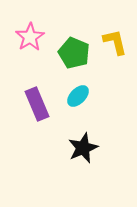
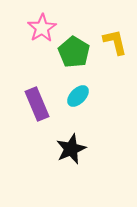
pink star: moved 12 px right, 9 px up
green pentagon: moved 1 px up; rotated 8 degrees clockwise
black star: moved 12 px left, 1 px down
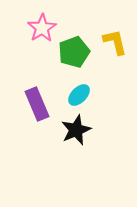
green pentagon: rotated 20 degrees clockwise
cyan ellipse: moved 1 px right, 1 px up
black star: moved 5 px right, 19 px up
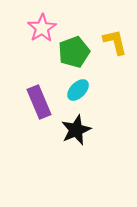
cyan ellipse: moved 1 px left, 5 px up
purple rectangle: moved 2 px right, 2 px up
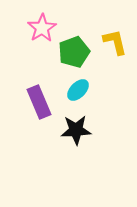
black star: rotated 20 degrees clockwise
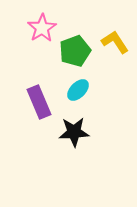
yellow L-shape: rotated 20 degrees counterclockwise
green pentagon: moved 1 px right, 1 px up
black star: moved 2 px left, 2 px down
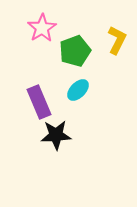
yellow L-shape: moved 2 px right, 2 px up; rotated 60 degrees clockwise
black star: moved 18 px left, 3 px down
